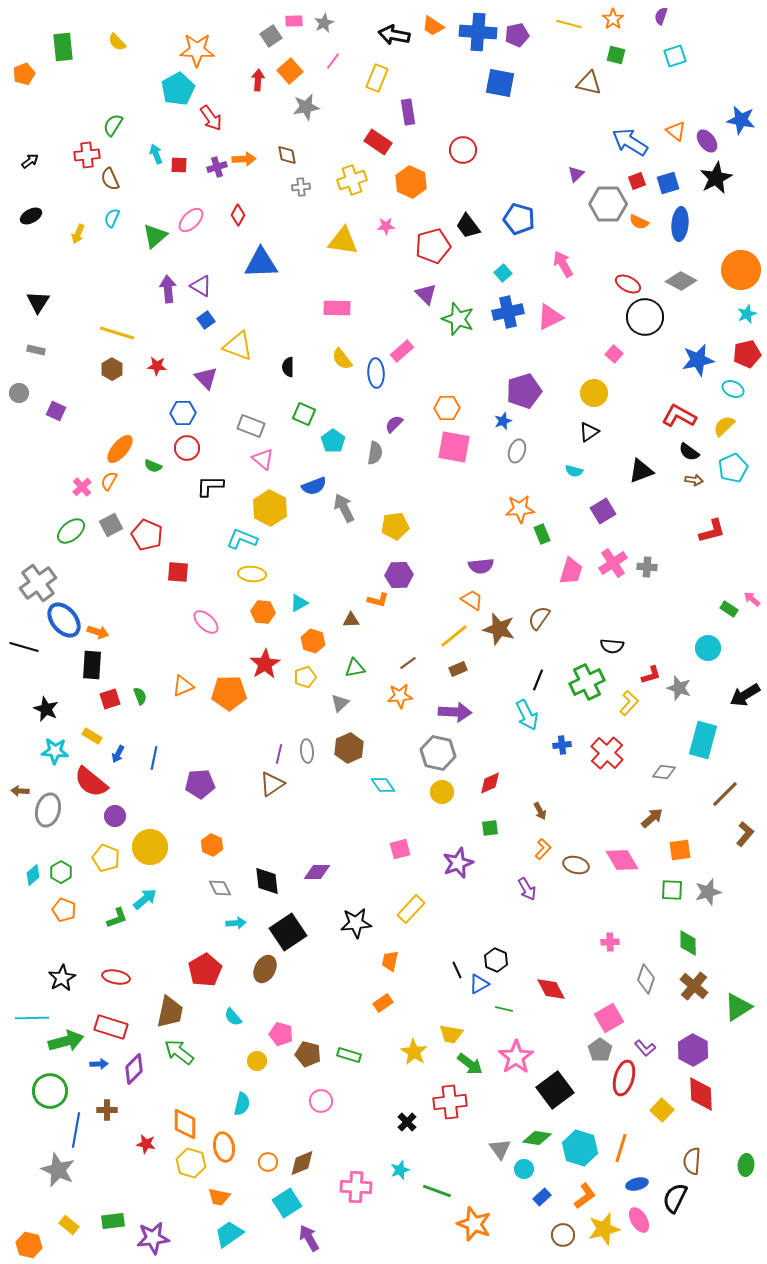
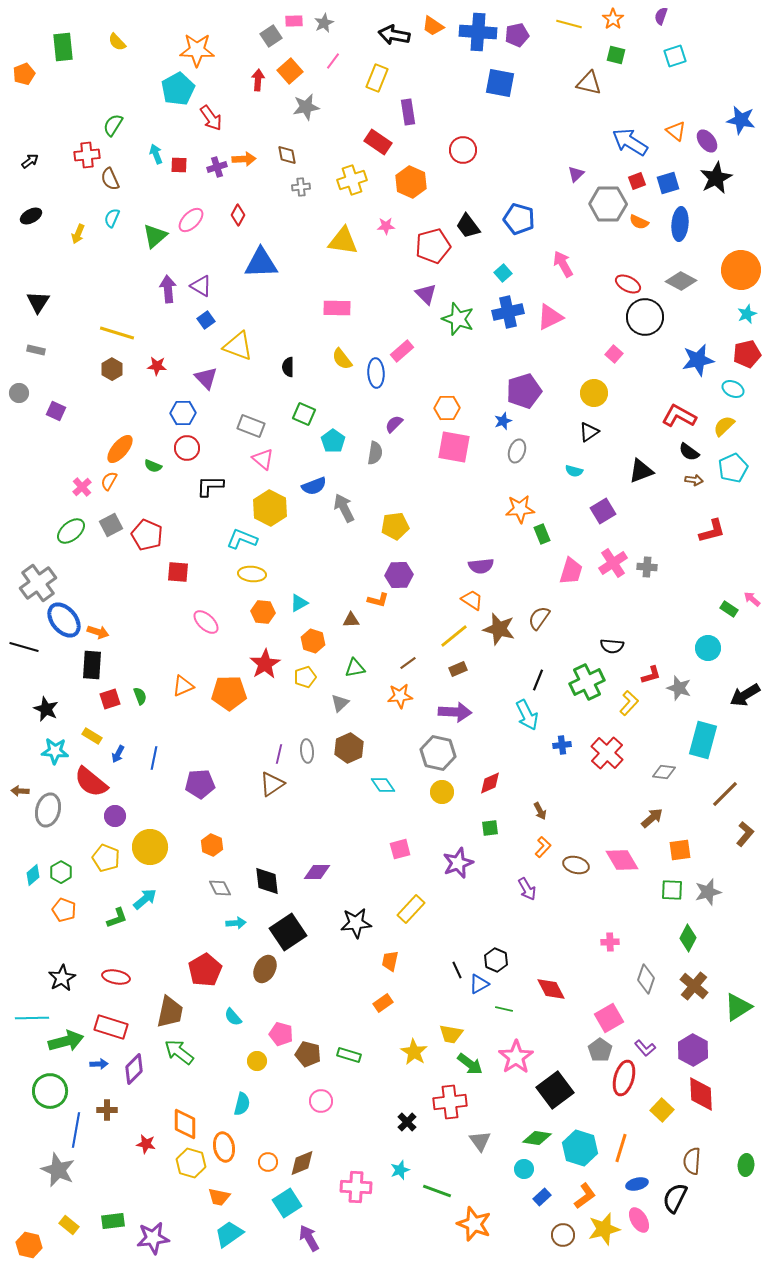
orange L-shape at (543, 849): moved 2 px up
green diamond at (688, 943): moved 5 px up; rotated 28 degrees clockwise
gray triangle at (500, 1149): moved 20 px left, 8 px up
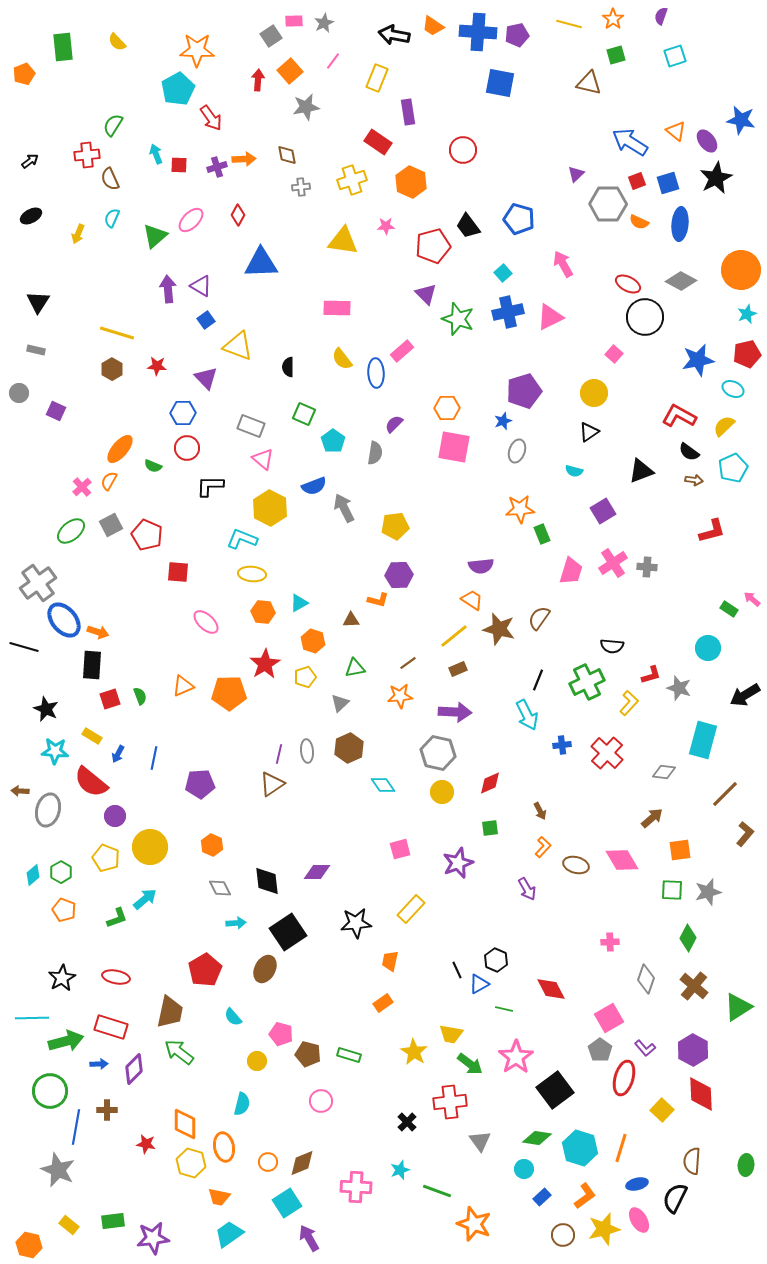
green square at (616, 55): rotated 30 degrees counterclockwise
blue line at (76, 1130): moved 3 px up
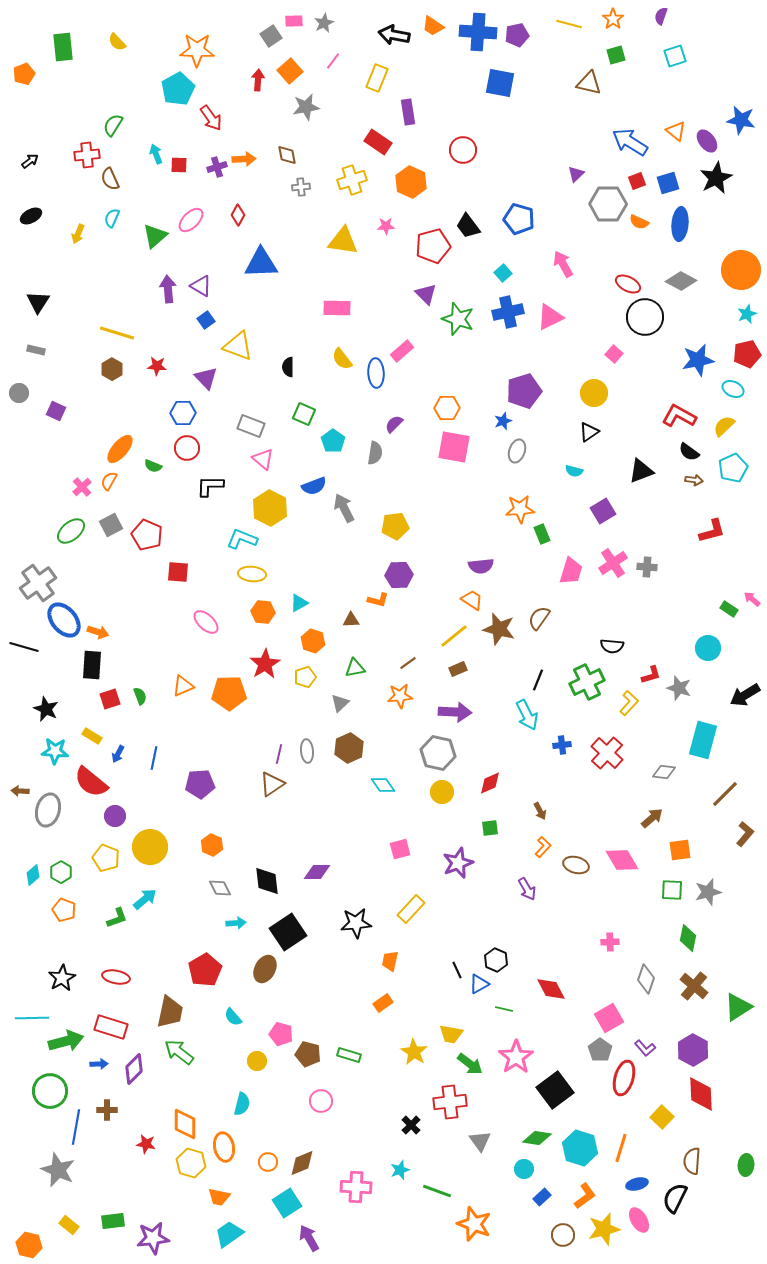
green diamond at (688, 938): rotated 16 degrees counterclockwise
yellow square at (662, 1110): moved 7 px down
black cross at (407, 1122): moved 4 px right, 3 px down
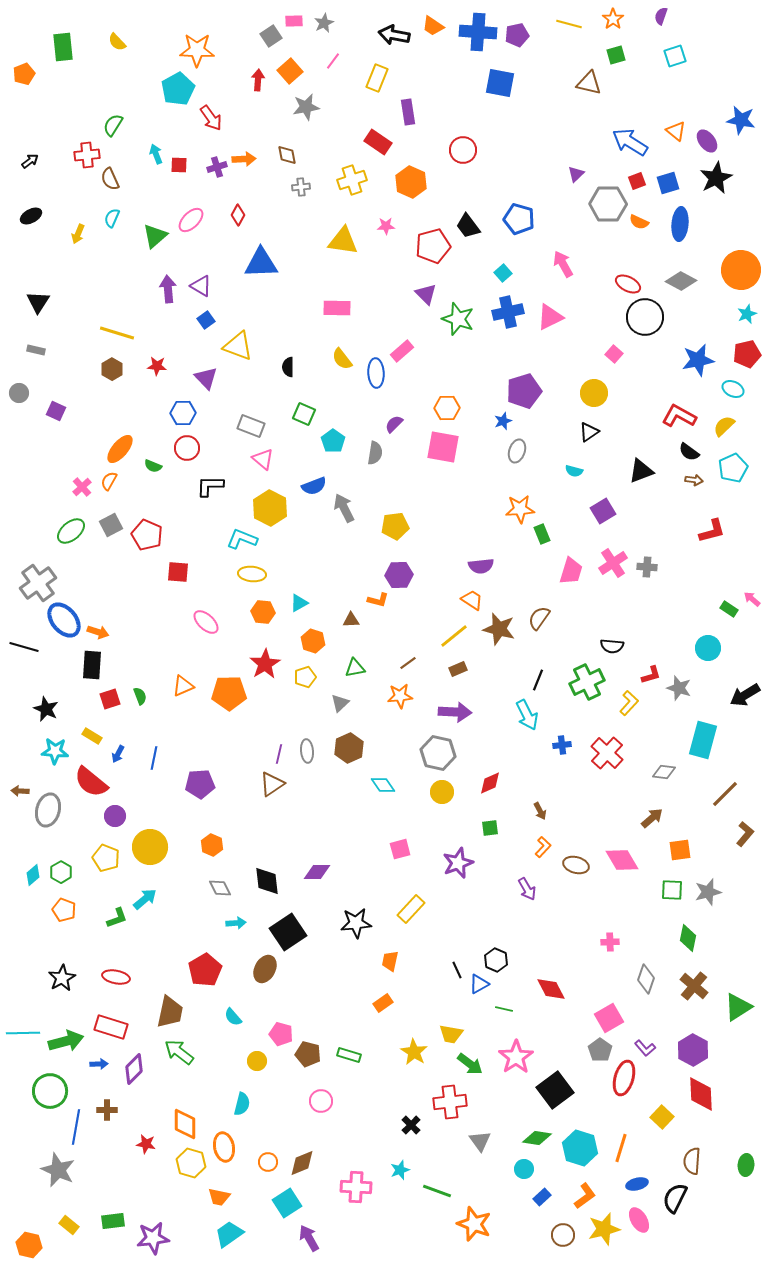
pink square at (454, 447): moved 11 px left
cyan line at (32, 1018): moved 9 px left, 15 px down
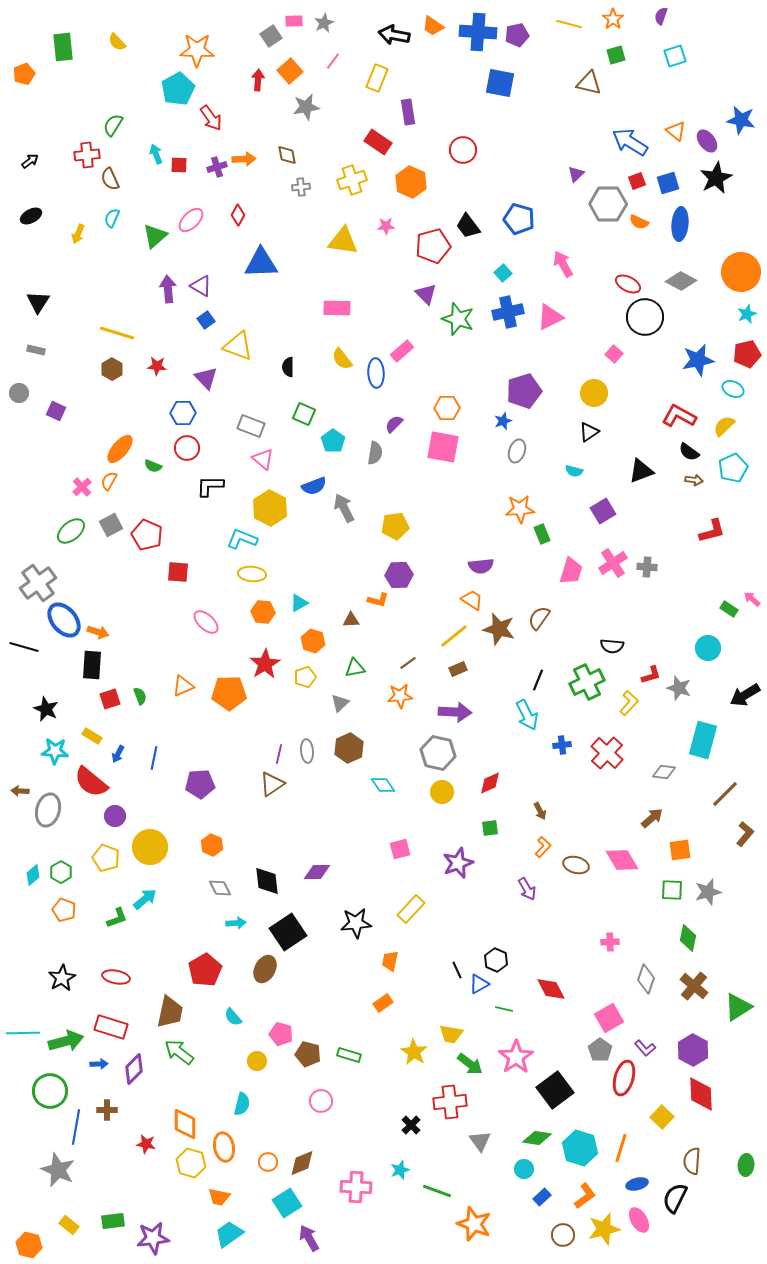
orange circle at (741, 270): moved 2 px down
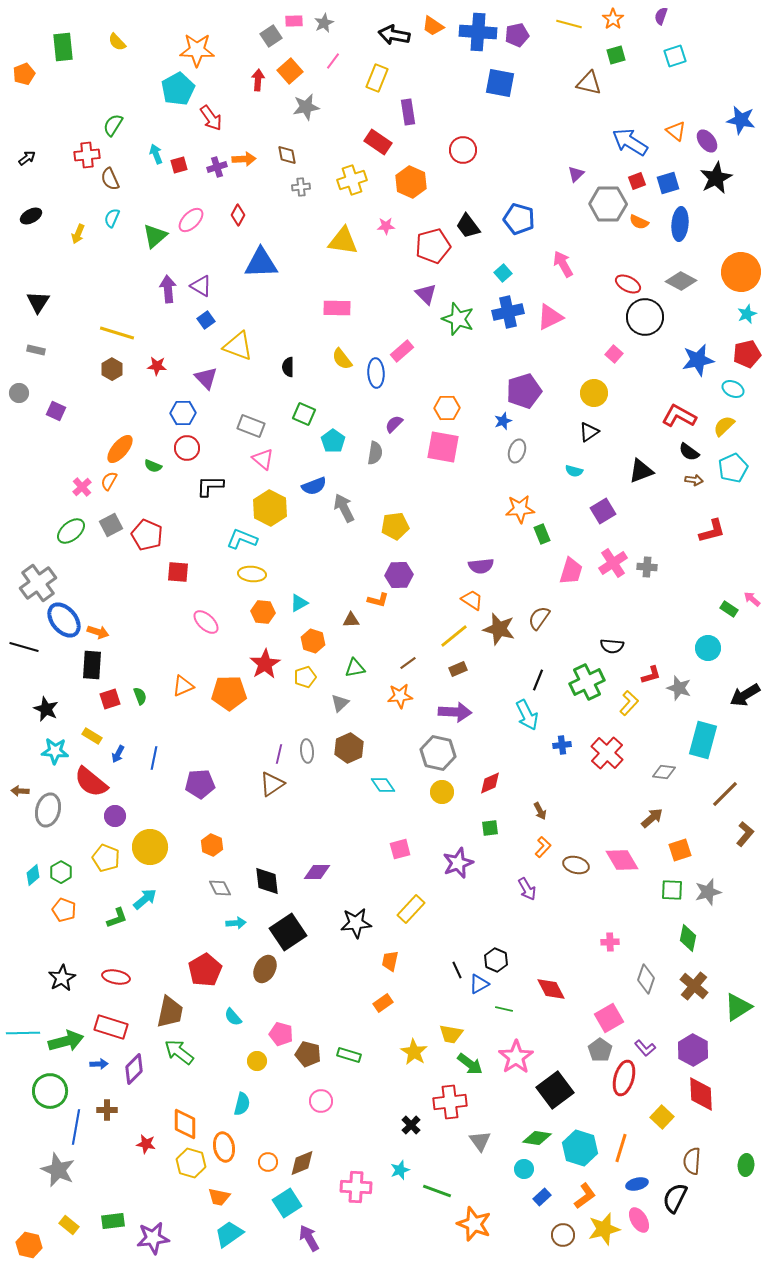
black arrow at (30, 161): moved 3 px left, 3 px up
red square at (179, 165): rotated 18 degrees counterclockwise
orange square at (680, 850): rotated 10 degrees counterclockwise
